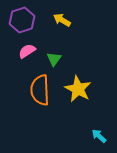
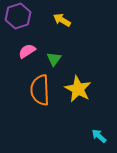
purple hexagon: moved 4 px left, 4 px up
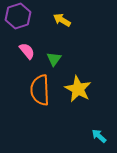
pink semicircle: rotated 84 degrees clockwise
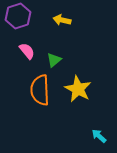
yellow arrow: rotated 18 degrees counterclockwise
green triangle: moved 1 px down; rotated 14 degrees clockwise
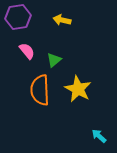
purple hexagon: moved 1 px down; rotated 10 degrees clockwise
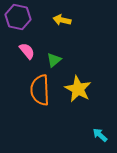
purple hexagon: rotated 20 degrees clockwise
cyan arrow: moved 1 px right, 1 px up
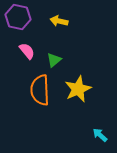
yellow arrow: moved 3 px left, 1 px down
yellow star: rotated 20 degrees clockwise
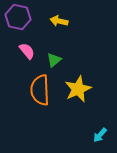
cyan arrow: rotated 91 degrees counterclockwise
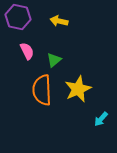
pink semicircle: rotated 12 degrees clockwise
orange semicircle: moved 2 px right
cyan arrow: moved 1 px right, 16 px up
